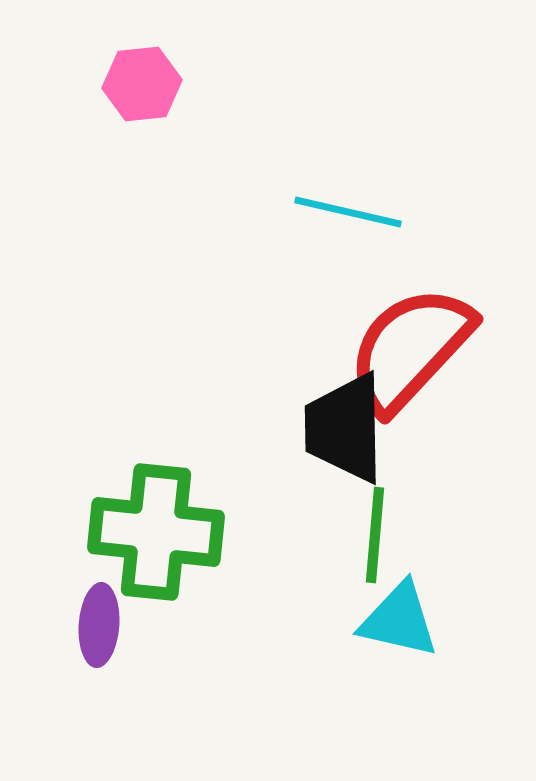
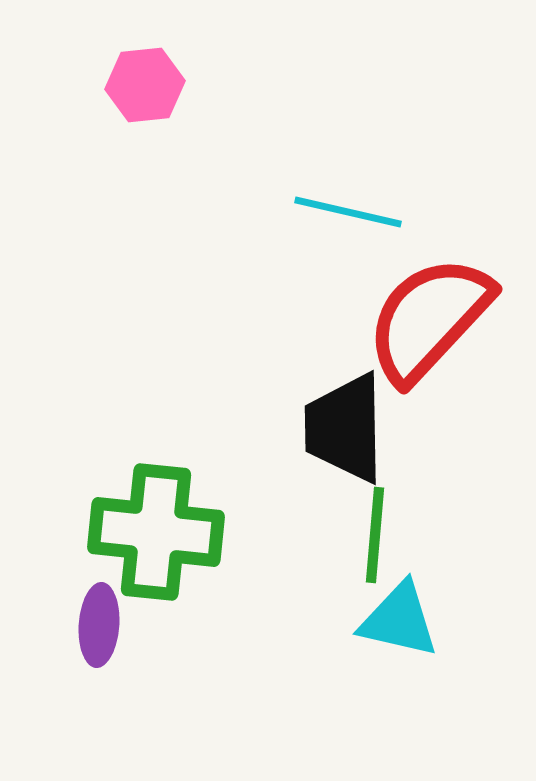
pink hexagon: moved 3 px right, 1 px down
red semicircle: moved 19 px right, 30 px up
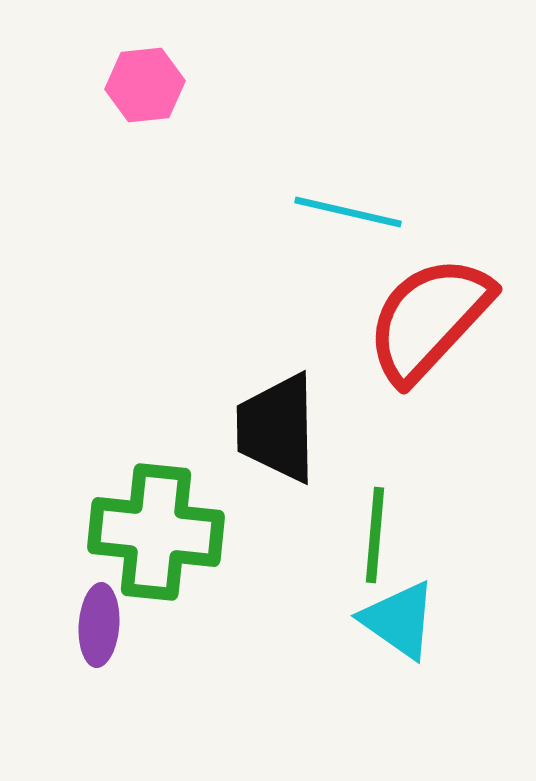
black trapezoid: moved 68 px left
cyan triangle: rotated 22 degrees clockwise
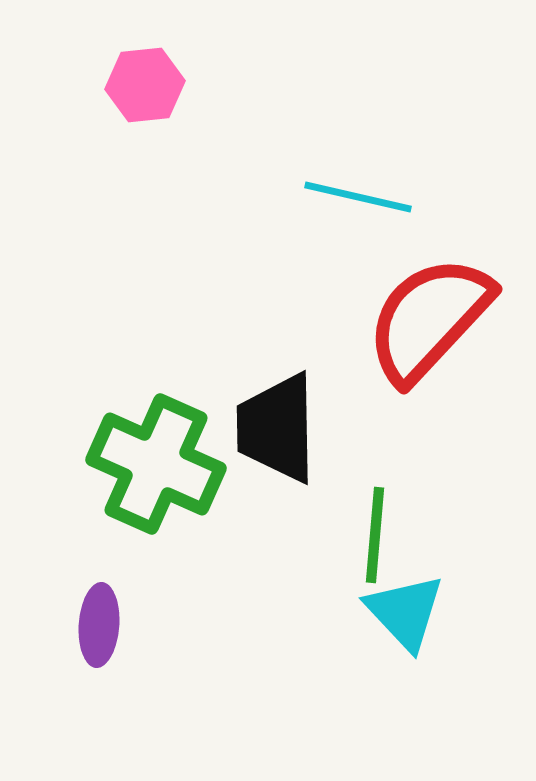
cyan line: moved 10 px right, 15 px up
green cross: moved 68 px up; rotated 18 degrees clockwise
cyan triangle: moved 6 px right, 8 px up; rotated 12 degrees clockwise
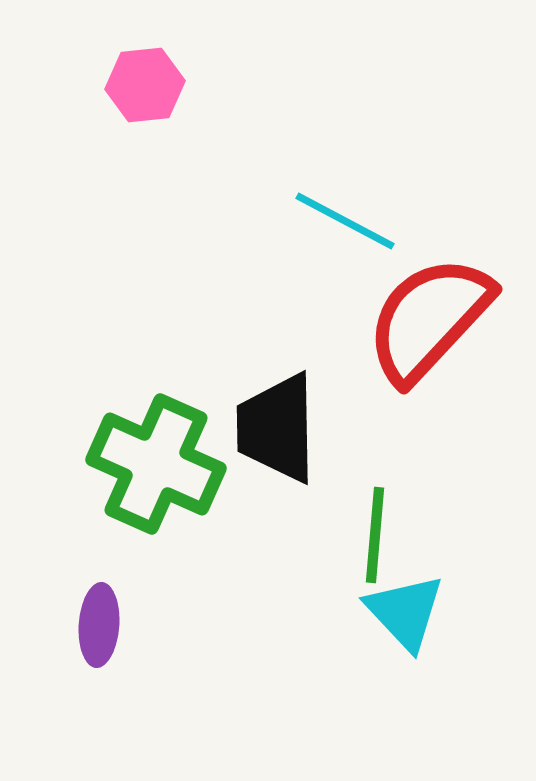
cyan line: moved 13 px left, 24 px down; rotated 15 degrees clockwise
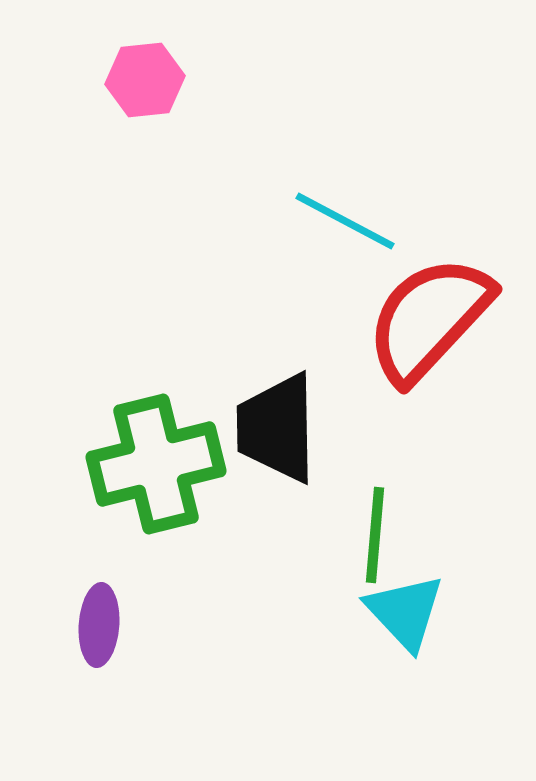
pink hexagon: moved 5 px up
green cross: rotated 38 degrees counterclockwise
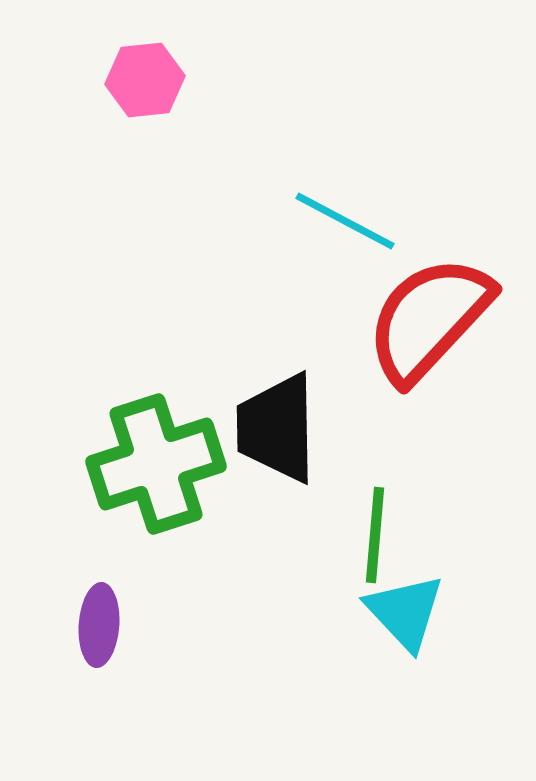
green cross: rotated 4 degrees counterclockwise
